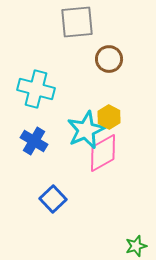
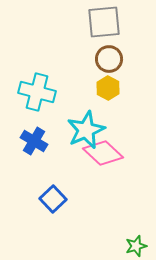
gray square: moved 27 px right
cyan cross: moved 1 px right, 3 px down
yellow hexagon: moved 1 px left, 29 px up
pink diamond: rotated 72 degrees clockwise
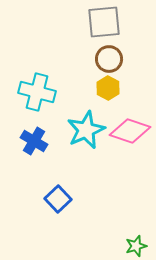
pink diamond: moved 27 px right, 22 px up; rotated 24 degrees counterclockwise
blue square: moved 5 px right
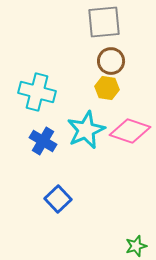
brown circle: moved 2 px right, 2 px down
yellow hexagon: moved 1 px left; rotated 20 degrees counterclockwise
blue cross: moved 9 px right
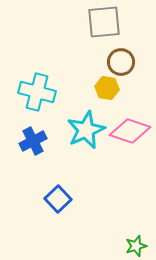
brown circle: moved 10 px right, 1 px down
blue cross: moved 10 px left; rotated 32 degrees clockwise
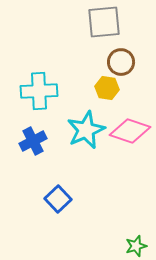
cyan cross: moved 2 px right, 1 px up; rotated 18 degrees counterclockwise
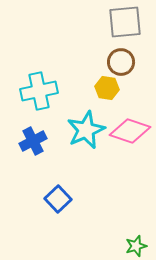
gray square: moved 21 px right
cyan cross: rotated 9 degrees counterclockwise
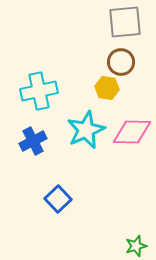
pink diamond: moved 2 px right, 1 px down; rotated 18 degrees counterclockwise
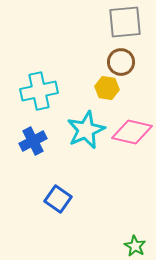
pink diamond: rotated 12 degrees clockwise
blue square: rotated 12 degrees counterclockwise
green star: moved 1 px left; rotated 25 degrees counterclockwise
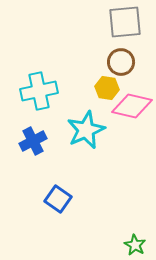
pink diamond: moved 26 px up
green star: moved 1 px up
